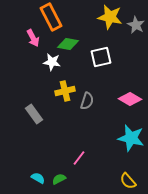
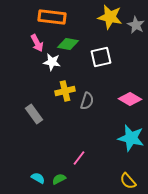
orange rectangle: moved 1 px right; rotated 56 degrees counterclockwise
pink arrow: moved 4 px right, 5 px down
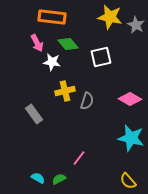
green diamond: rotated 40 degrees clockwise
